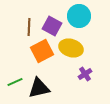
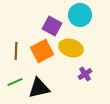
cyan circle: moved 1 px right, 1 px up
brown line: moved 13 px left, 24 px down
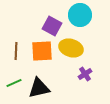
orange square: rotated 25 degrees clockwise
green line: moved 1 px left, 1 px down
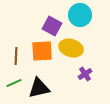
brown line: moved 5 px down
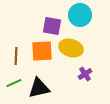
purple square: rotated 18 degrees counterclockwise
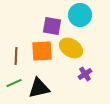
yellow ellipse: rotated 15 degrees clockwise
